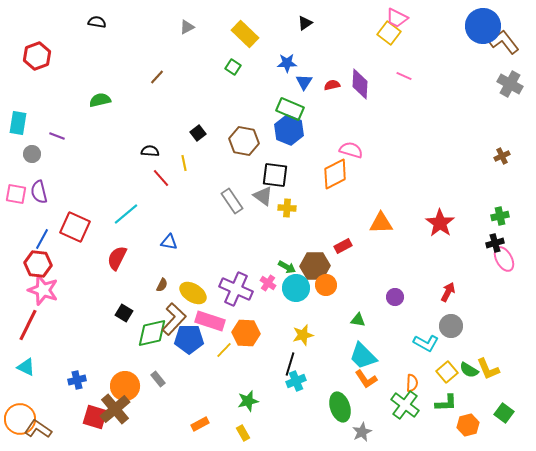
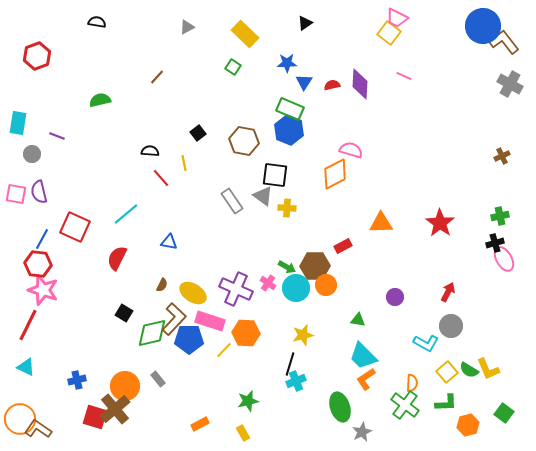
orange L-shape at (366, 379): rotated 90 degrees clockwise
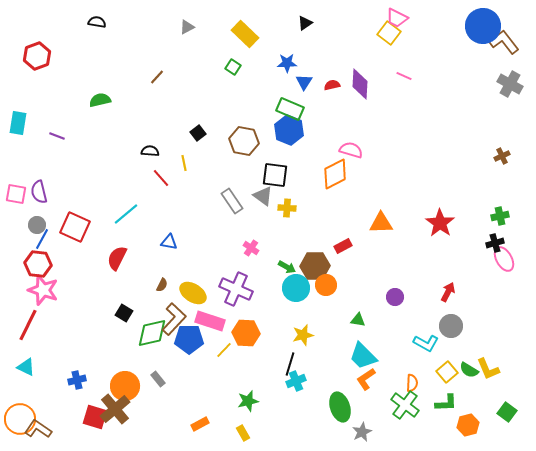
gray circle at (32, 154): moved 5 px right, 71 px down
pink cross at (268, 283): moved 17 px left, 35 px up
green square at (504, 413): moved 3 px right, 1 px up
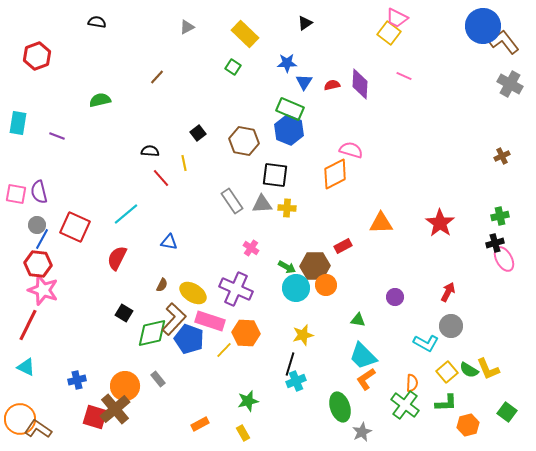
gray triangle at (263, 196): moved 1 px left, 8 px down; rotated 40 degrees counterclockwise
blue pentagon at (189, 339): rotated 20 degrees clockwise
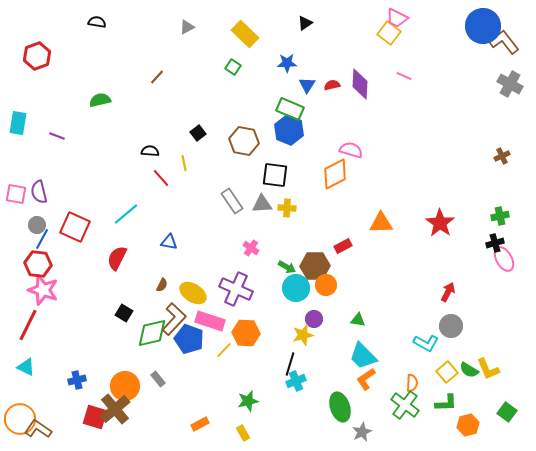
blue triangle at (304, 82): moved 3 px right, 3 px down
purple circle at (395, 297): moved 81 px left, 22 px down
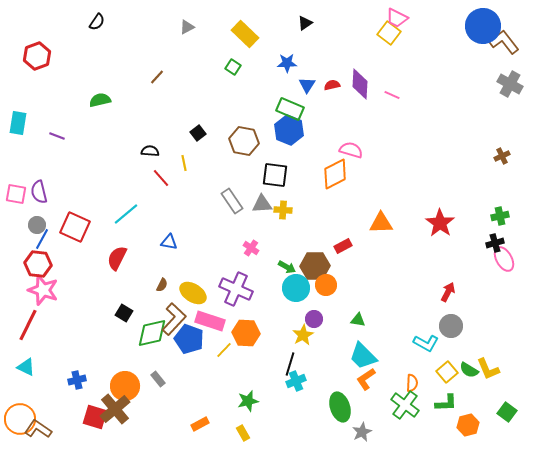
black semicircle at (97, 22): rotated 114 degrees clockwise
pink line at (404, 76): moved 12 px left, 19 px down
yellow cross at (287, 208): moved 4 px left, 2 px down
yellow star at (303, 335): rotated 15 degrees counterclockwise
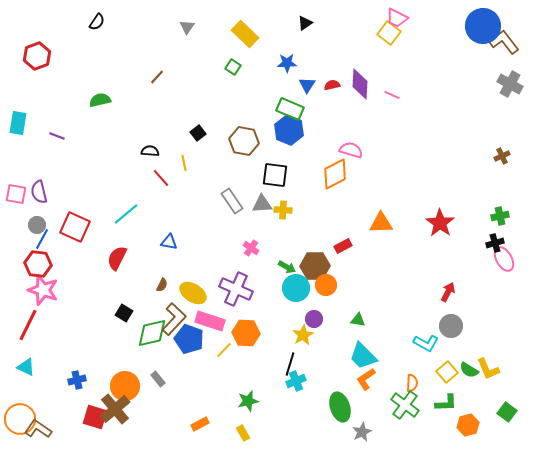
gray triangle at (187, 27): rotated 28 degrees counterclockwise
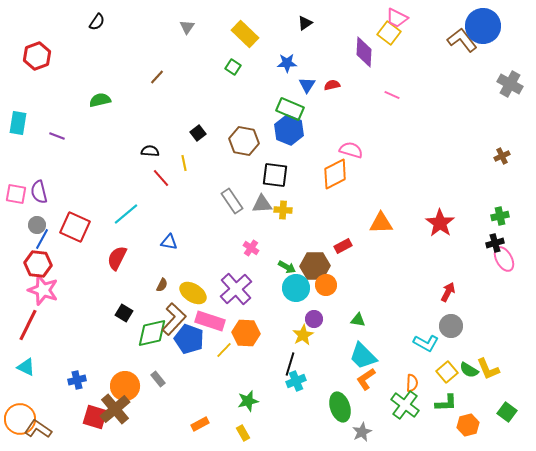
brown L-shape at (504, 42): moved 42 px left, 2 px up
purple diamond at (360, 84): moved 4 px right, 32 px up
purple cross at (236, 289): rotated 24 degrees clockwise
